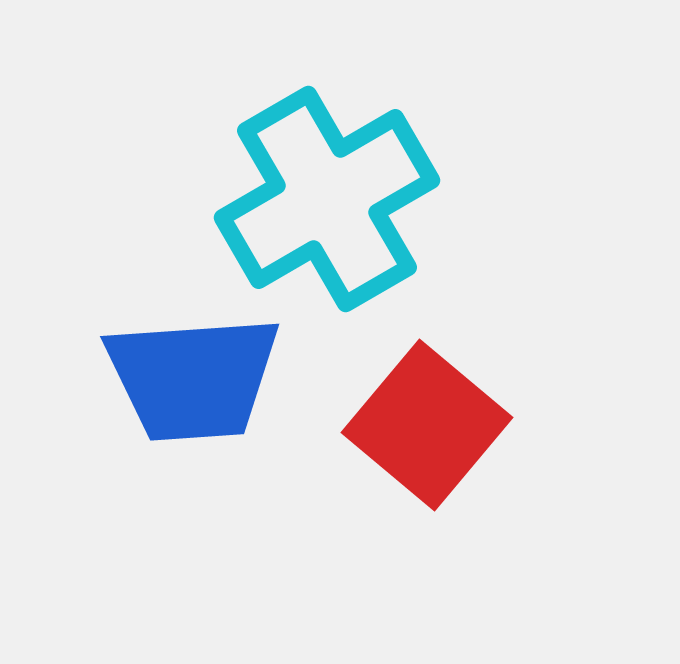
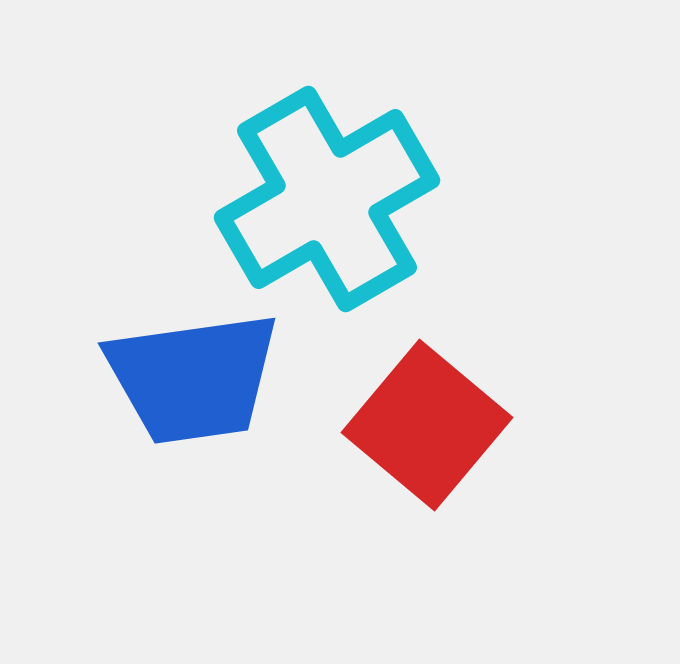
blue trapezoid: rotated 4 degrees counterclockwise
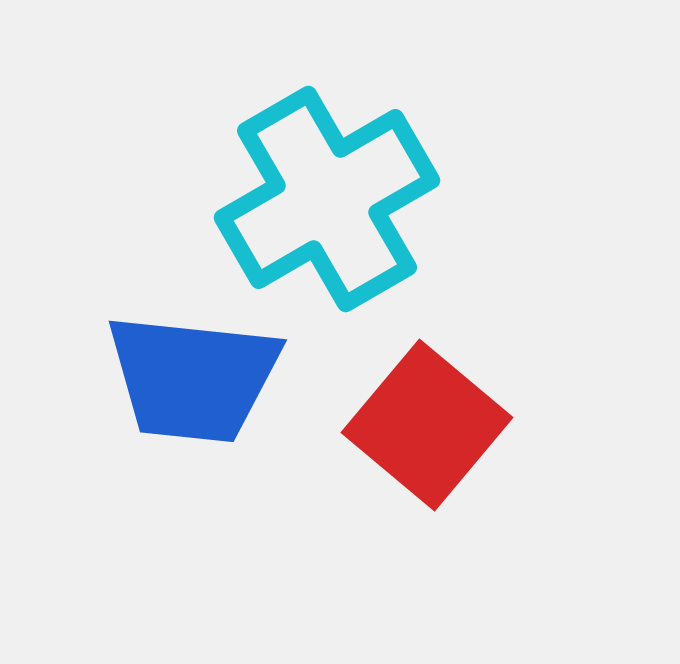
blue trapezoid: rotated 14 degrees clockwise
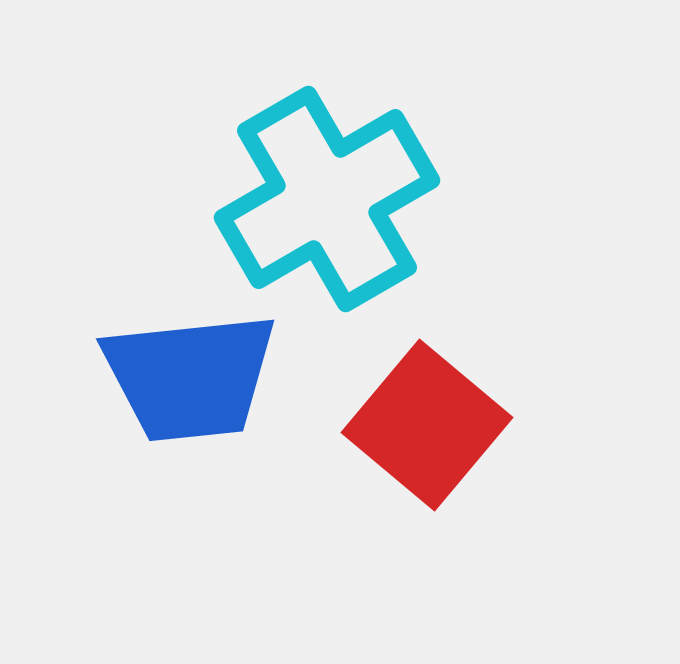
blue trapezoid: moved 3 px left, 1 px up; rotated 12 degrees counterclockwise
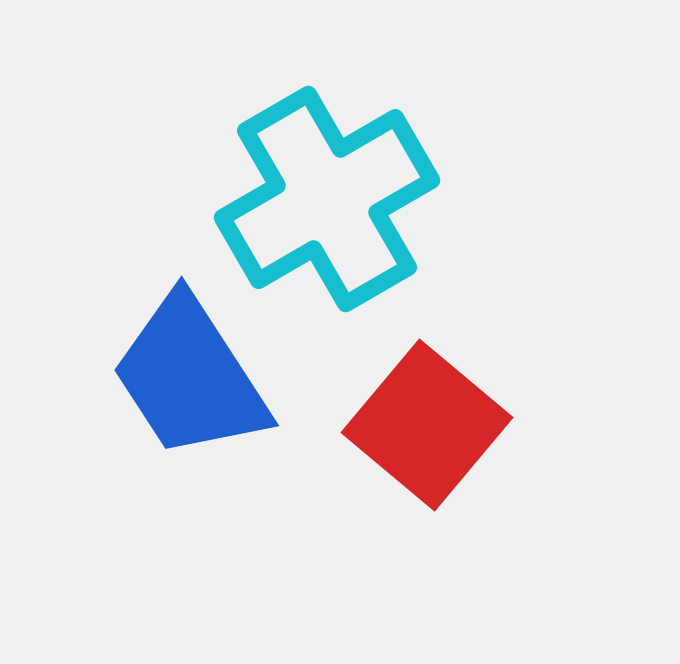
blue trapezoid: rotated 63 degrees clockwise
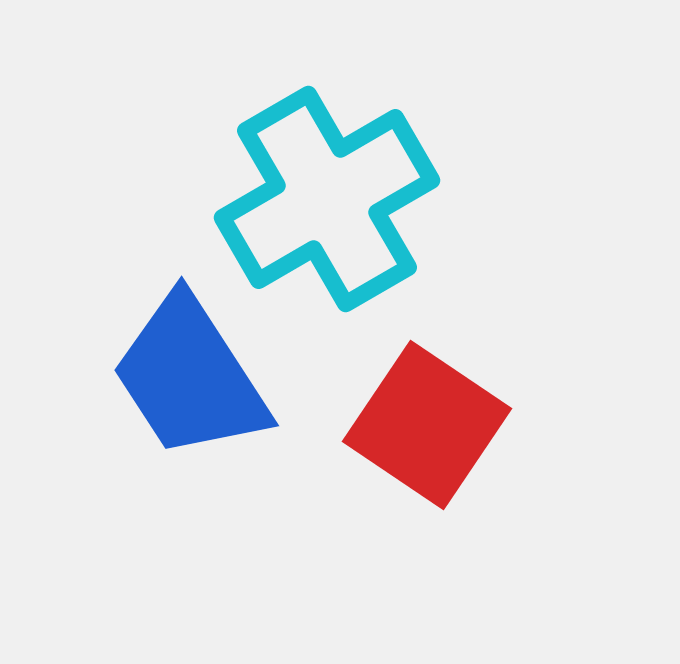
red square: rotated 6 degrees counterclockwise
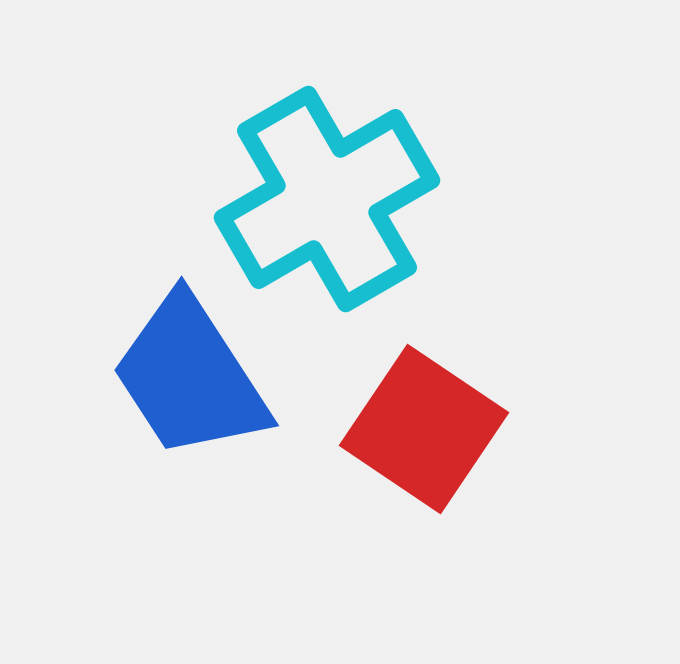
red square: moved 3 px left, 4 px down
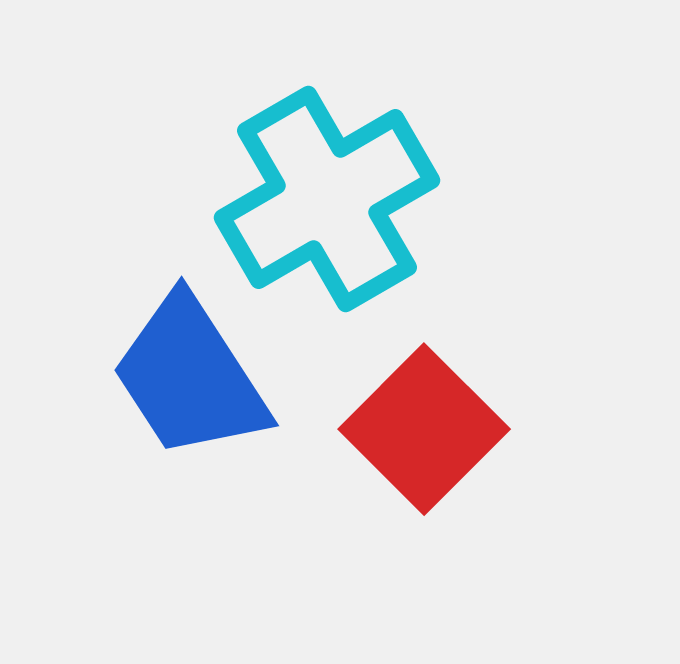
red square: rotated 11 degrees clockwise
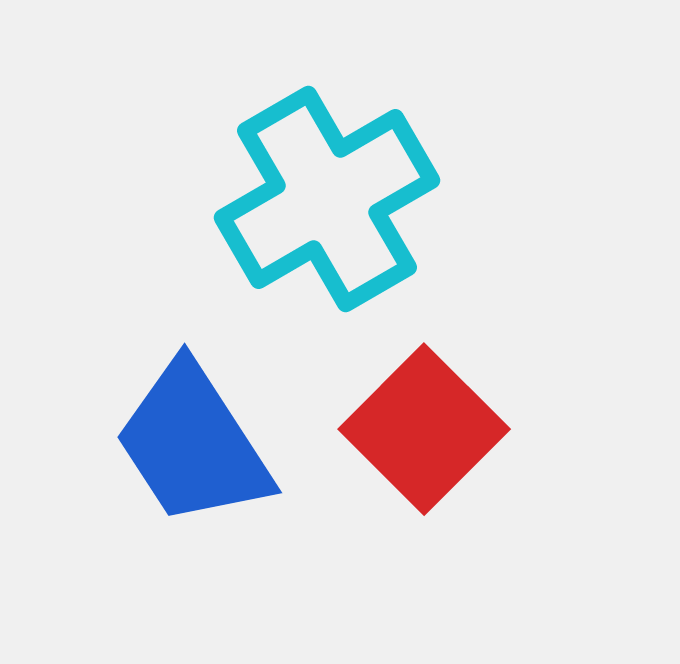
blue trapezoid: moved 3 px right, 67 px down
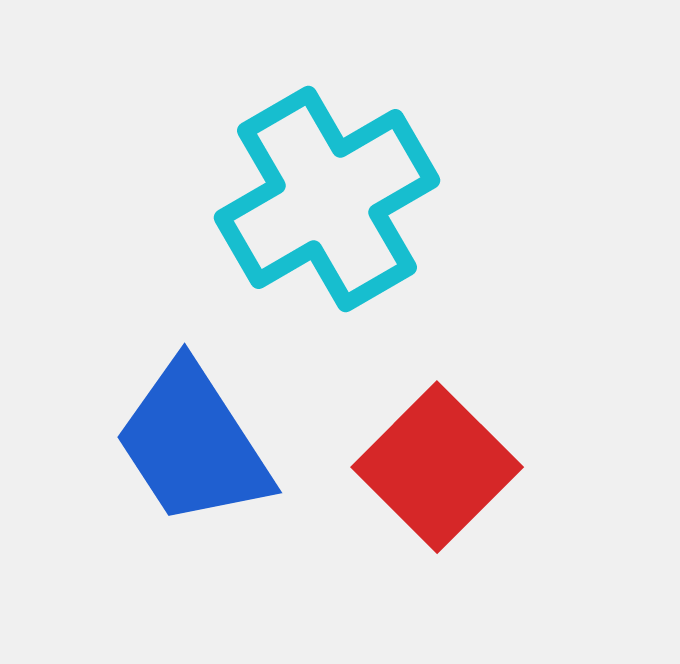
red square: moved 13 px right, 38 px down
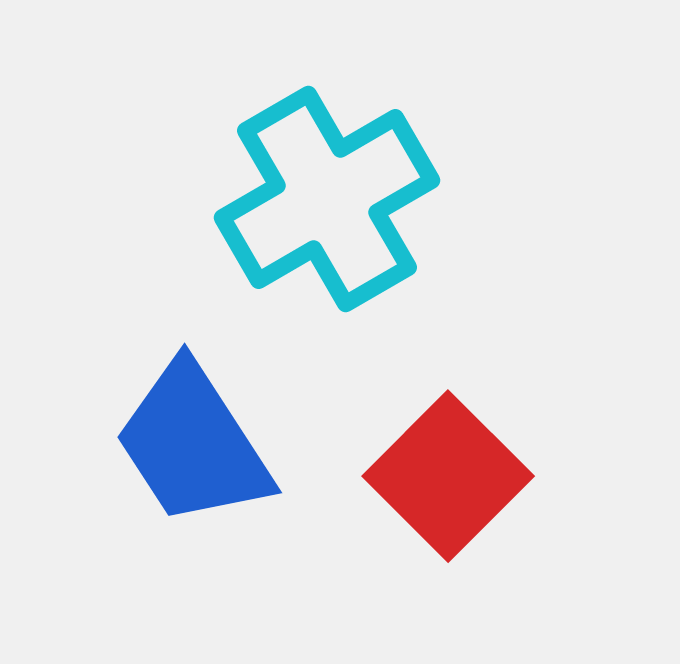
red square: moved 11 px right, 9 px down
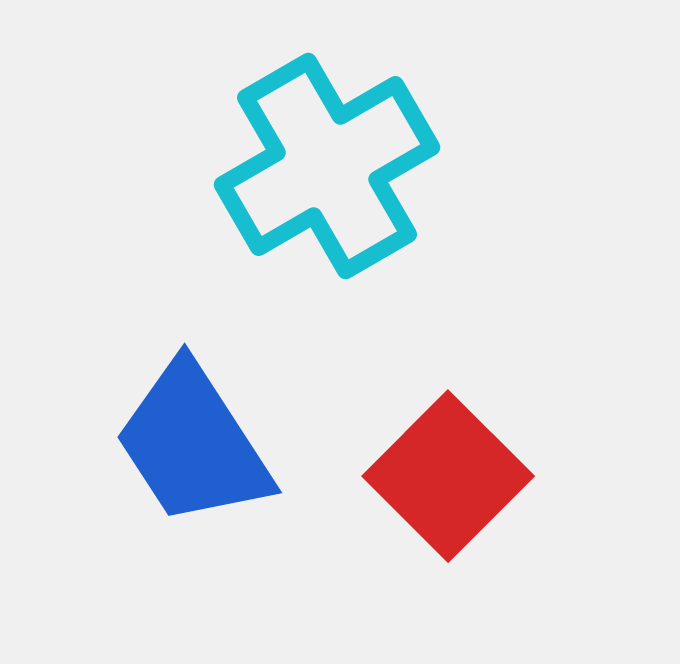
cyan cross: moved 33 px up
